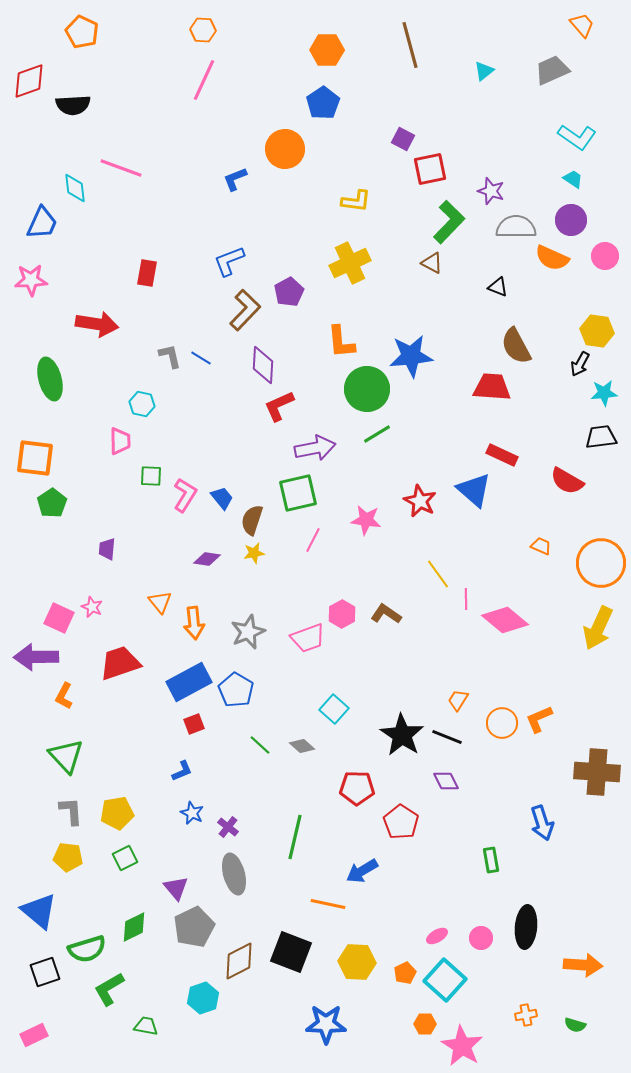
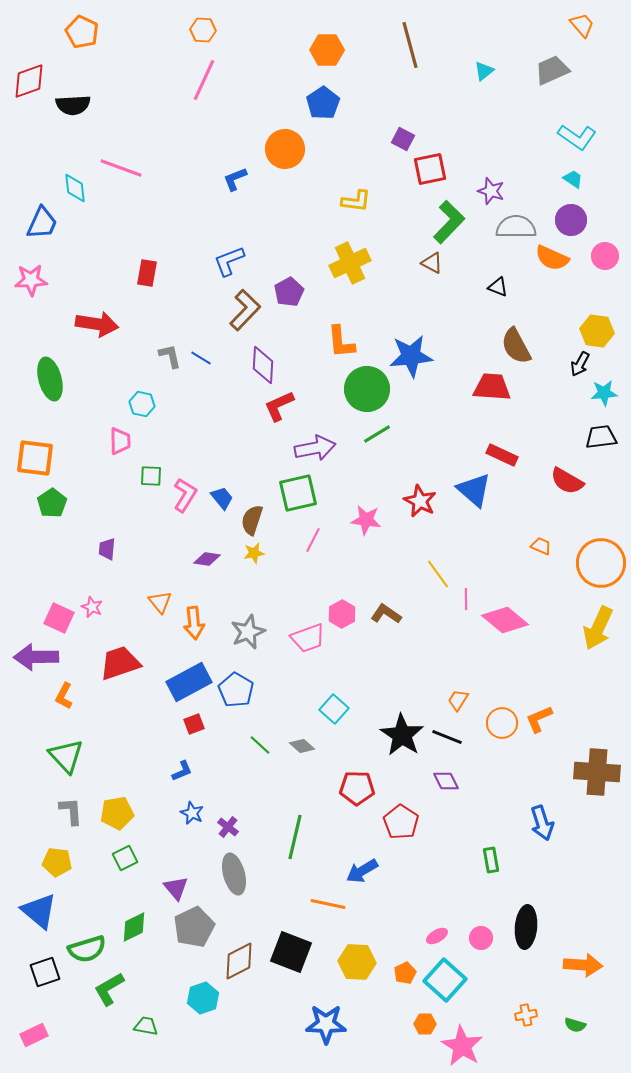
yellow pentagon at (68, 857): moved 11 px left, 5 px down
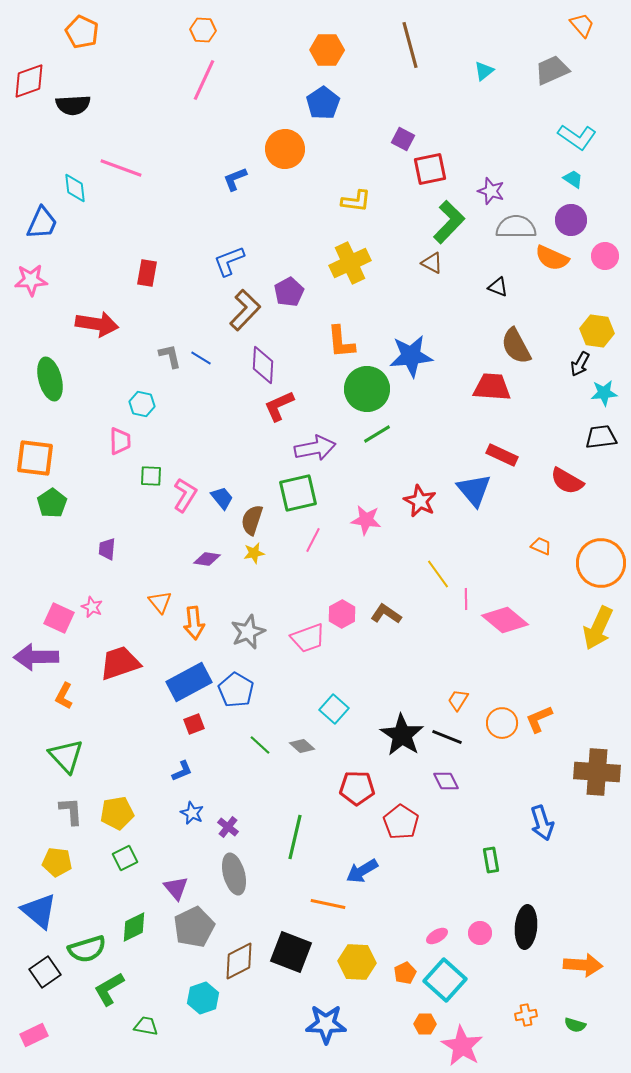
blue triangle at (474, 490): rotated 9 degrees clockwise
pink circle at (481, 938): moved 1 px left, 5 px up
black square at (45, 972): rotated 16 degrees counterclockwise
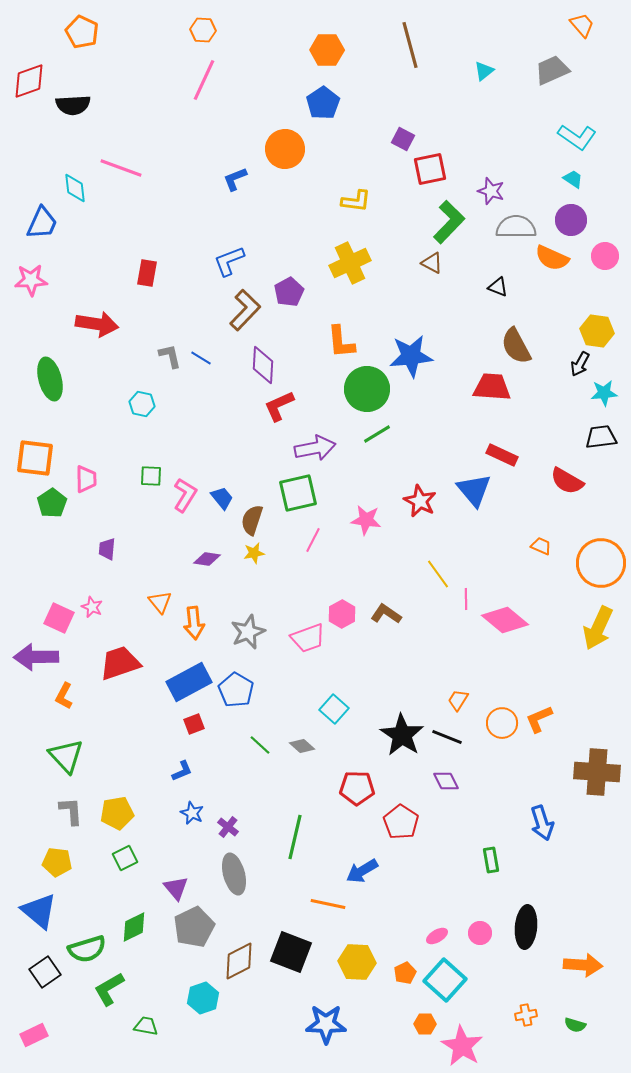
pink trapezoid at (120, 441): moved 34 px left, 38 px down
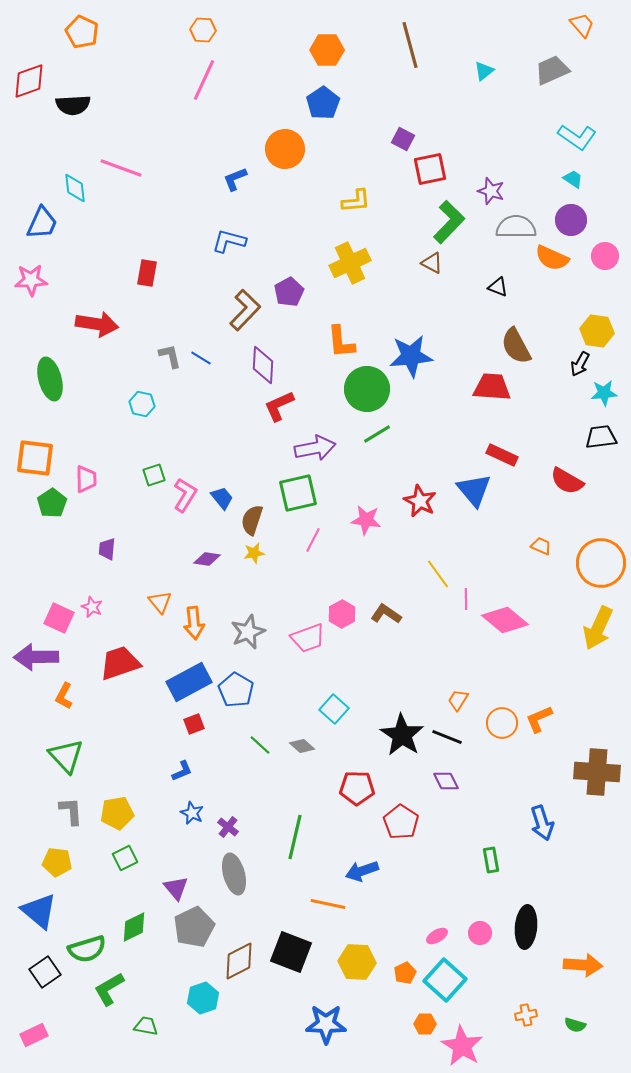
yellow L-shape at (356, 201): rotated 12 degrees counterclockwise
blue L-shape at (229, 261): moved 20 px up; rotated 36 degrees clockwise
green square at (151, 476): moved 3 px right, 1 px up; rotated 20 degrees counterclockwise
blue arrow at (362, 871): rotated 12 degrees clockwise
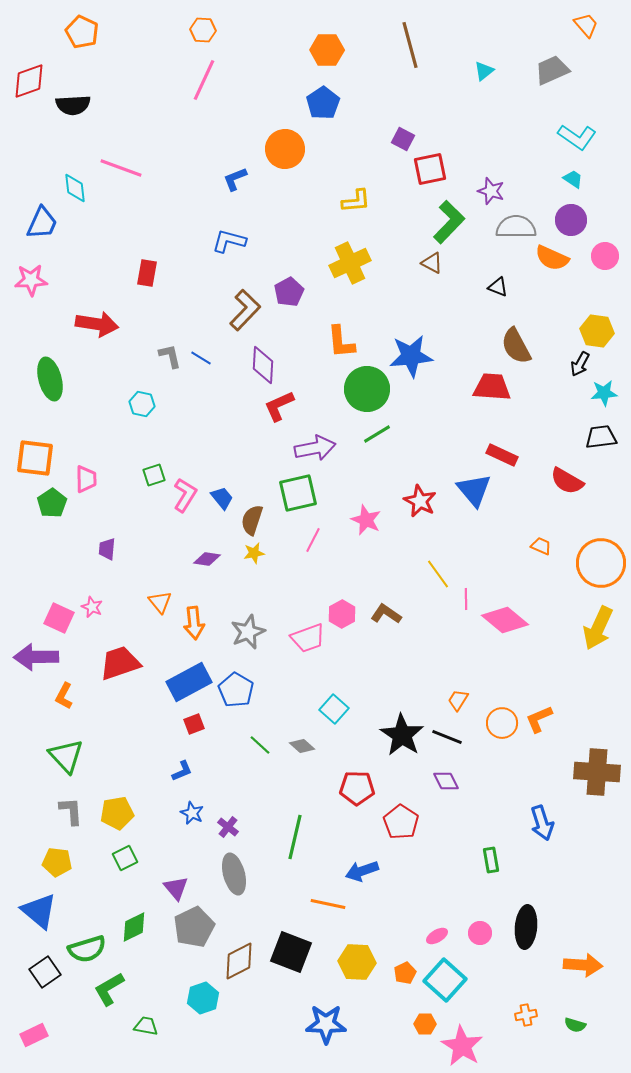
orange trapezoid at (582, 25): moved 4 px right
pink star at (366, 520): rotated 16 degrees clockwise
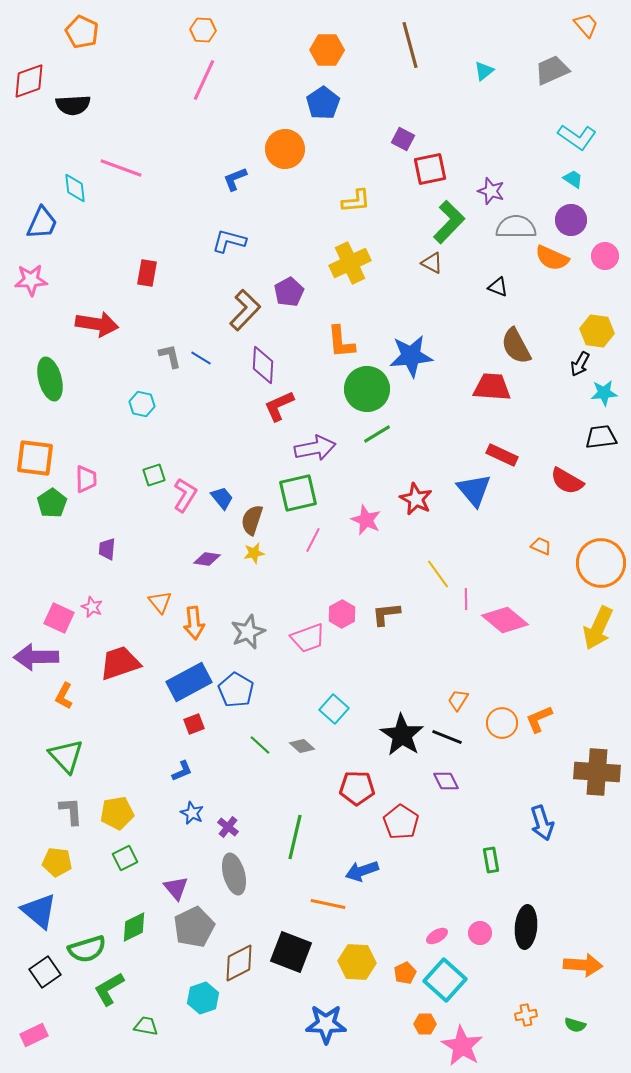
red star at (420, 501): moved 4 px left, 2 px up
brown L-shape at (386, 614): rotated 40 degrees counterclockwise
brown diamond at (239, 961): moved 2 px down
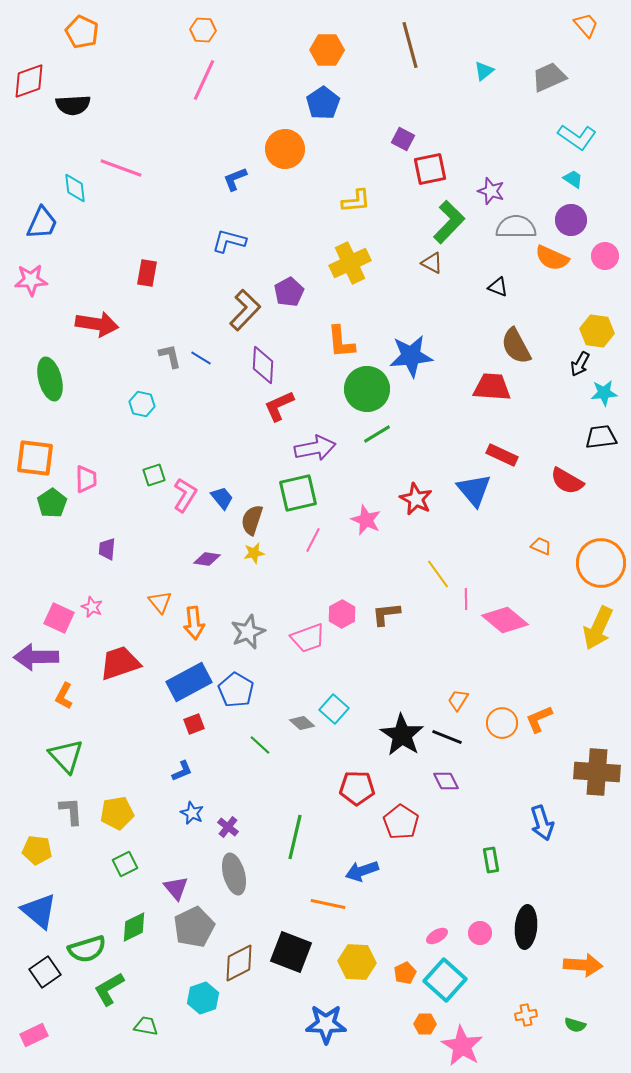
gray trapezoid at (552, 70): moved 3 px left, 7 px down
gray diamond at (302, 746): moved 23 px up
green square at (125, 858): moved 6 px down
yellow pentagon at (57, 862): moved 20 px left, 12 px up
